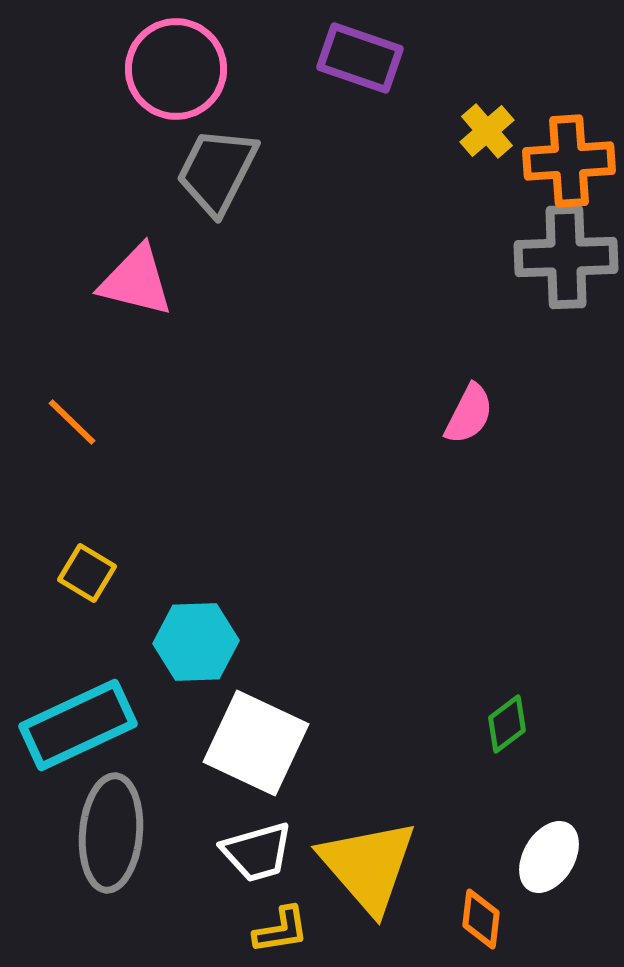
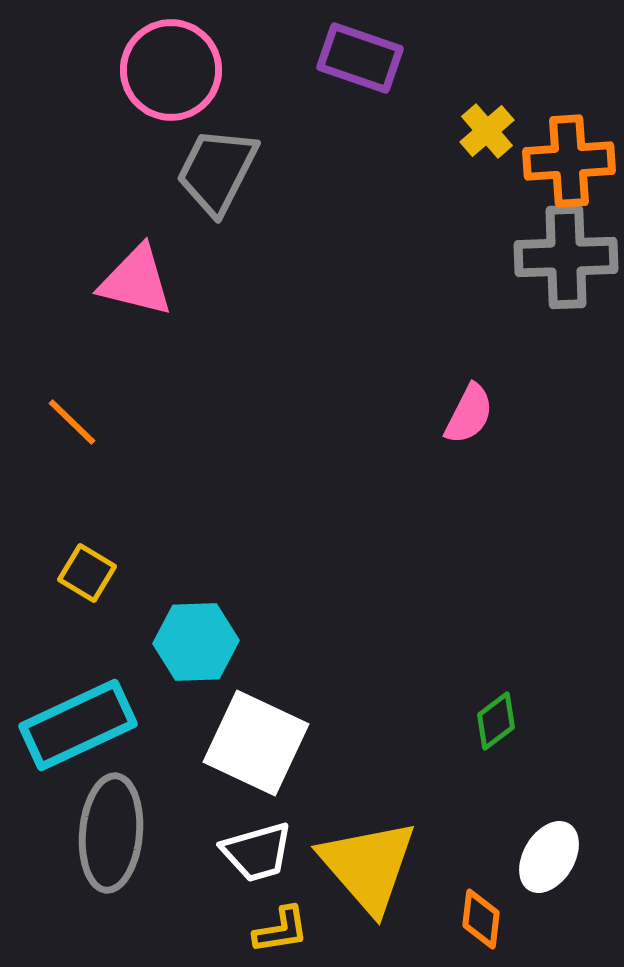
pink circle: moved 5 px left, 1 px down
green diamond: moved 11 px left, 3 px up
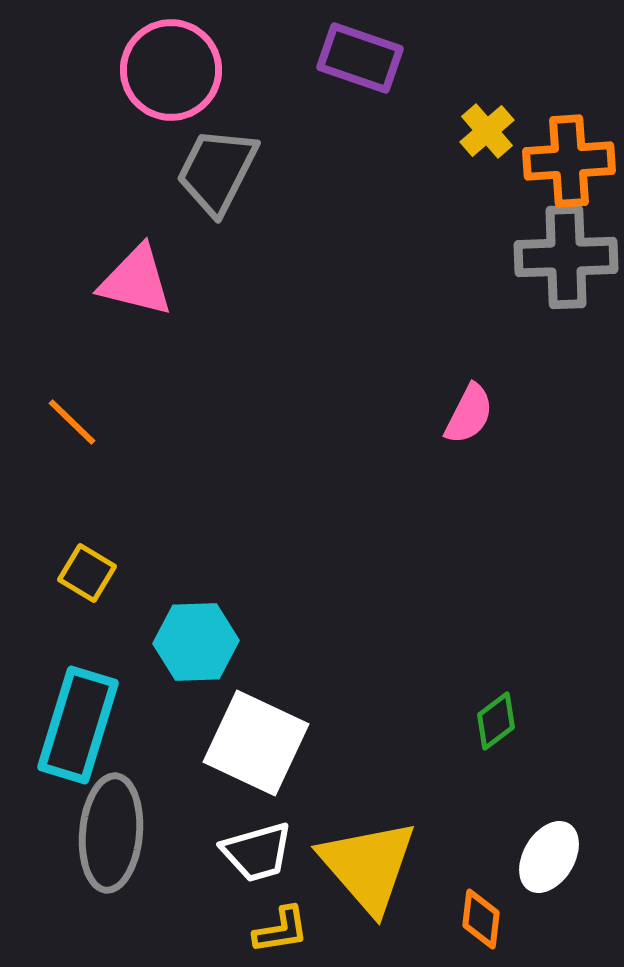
cyan rectangle: rotated 48 degrees counterclockwise
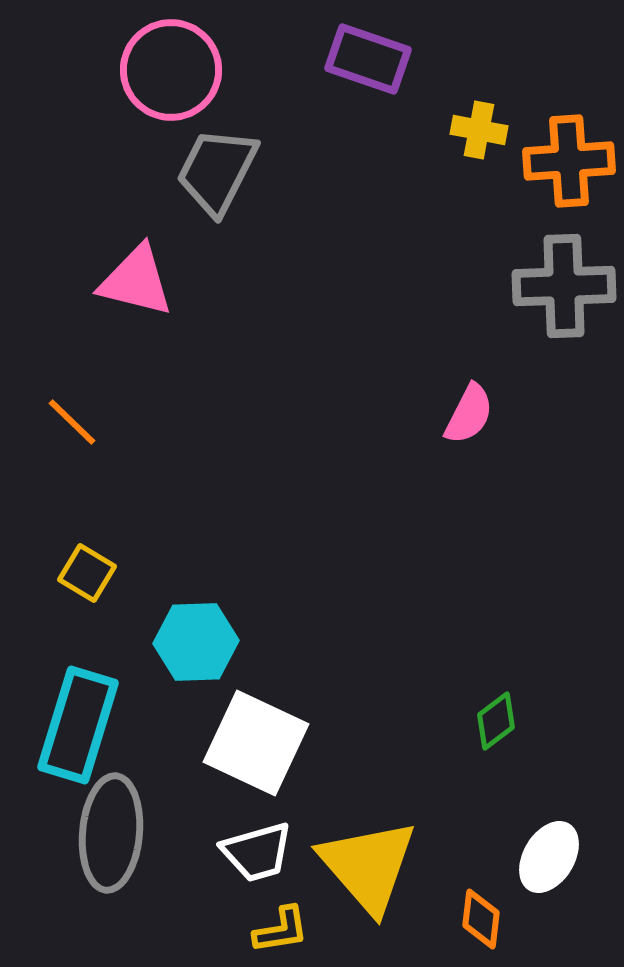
purple rectangle: moved 8 px right, 1 px down
yellow cross: moved 8 px left, 1 px up; rotated 38 degrees counterclockwise
gray cross: moved 2 px left, 29 px down
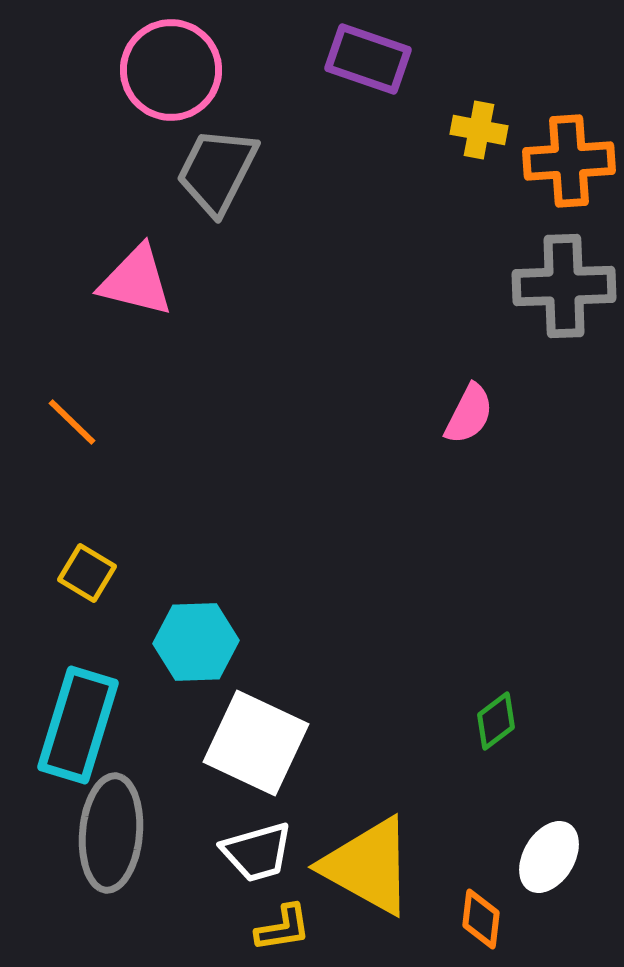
yellow triangle: rotated 20 degrees counterclockwise
yellow L-shape: moved 2 px right, 2 px up
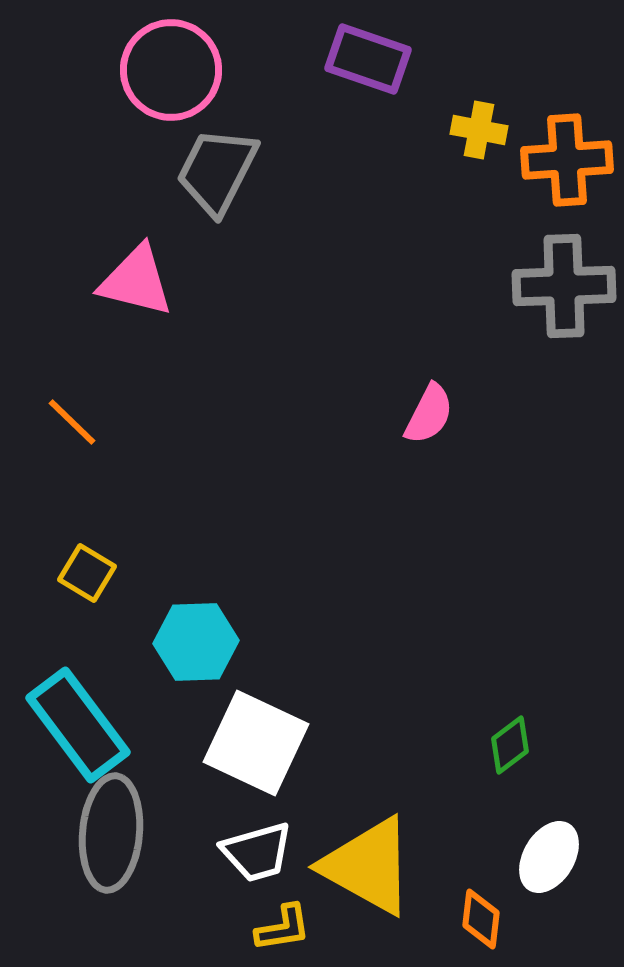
orange cross: moved 2 px left, 1 px up
pink semicircle: moved 40 px left
green diamond: moved 14 px right, 24 px down
cyan rectangle: rotated 54 degrees counterclockwise
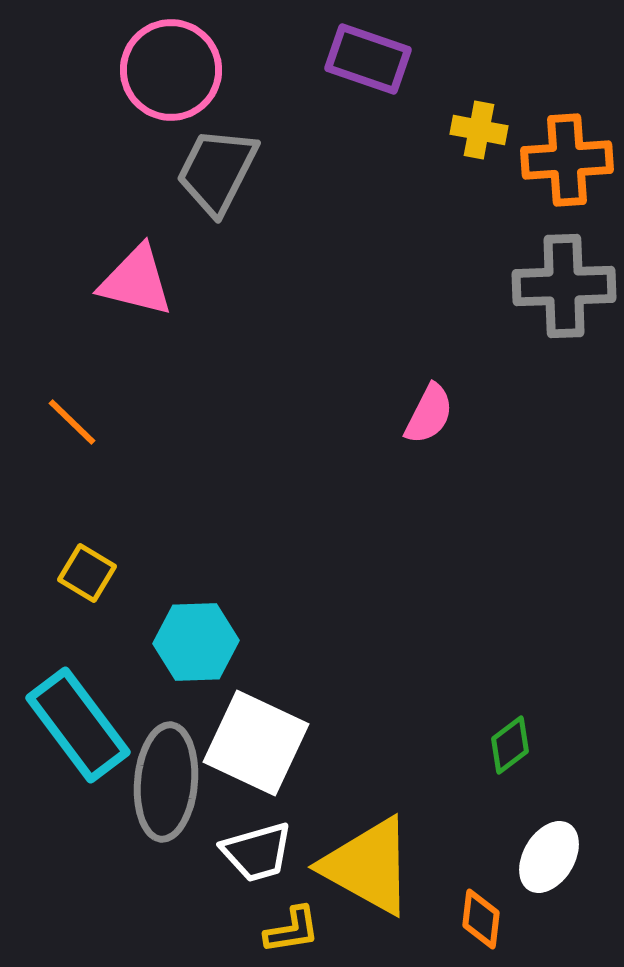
gray ellipse: moved 55 px right, 51 px up
yellow L-shape: moved 9 px right, 2 px down
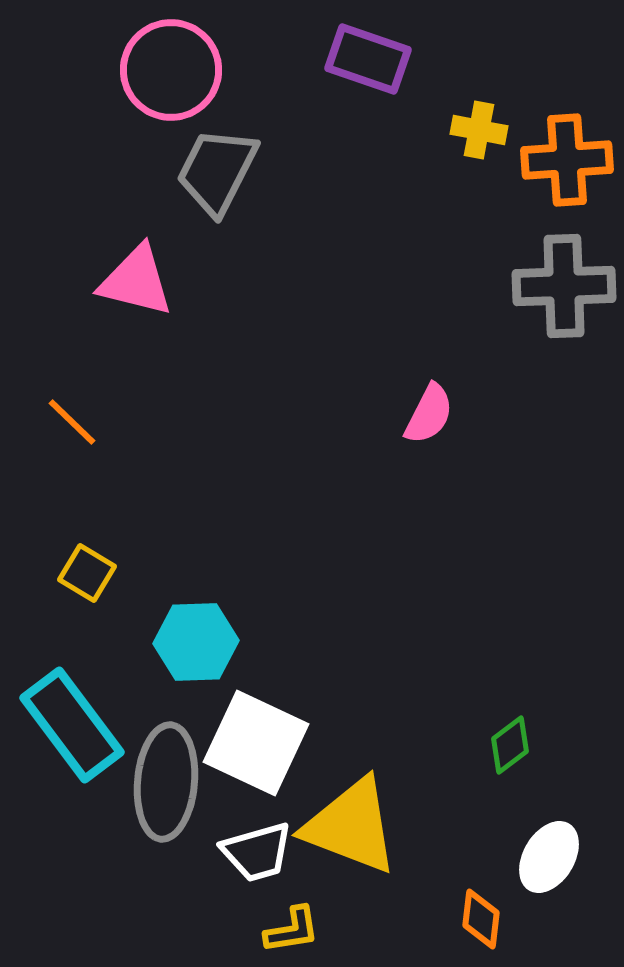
cyan rectangle: moved 6 px left
yellow triangle: moved 17 px left, 40 px up; rotated 8 degrees counterclockwise
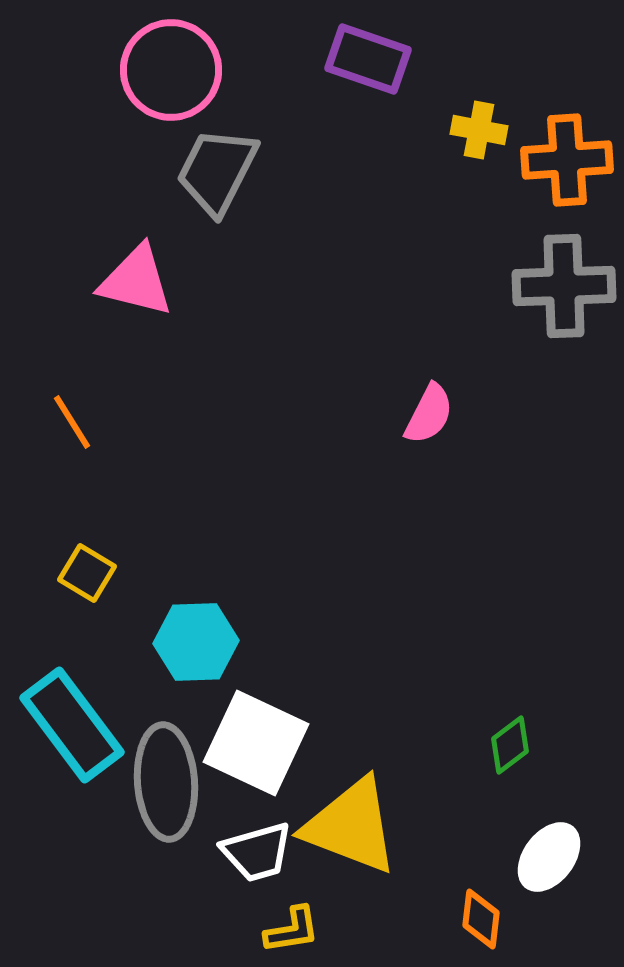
orange line: rotated 14 degrees clockwise
gray ellipse: rotated 9 degrees counterclockwise
white ellipse: rotated 6 degrees clockwise
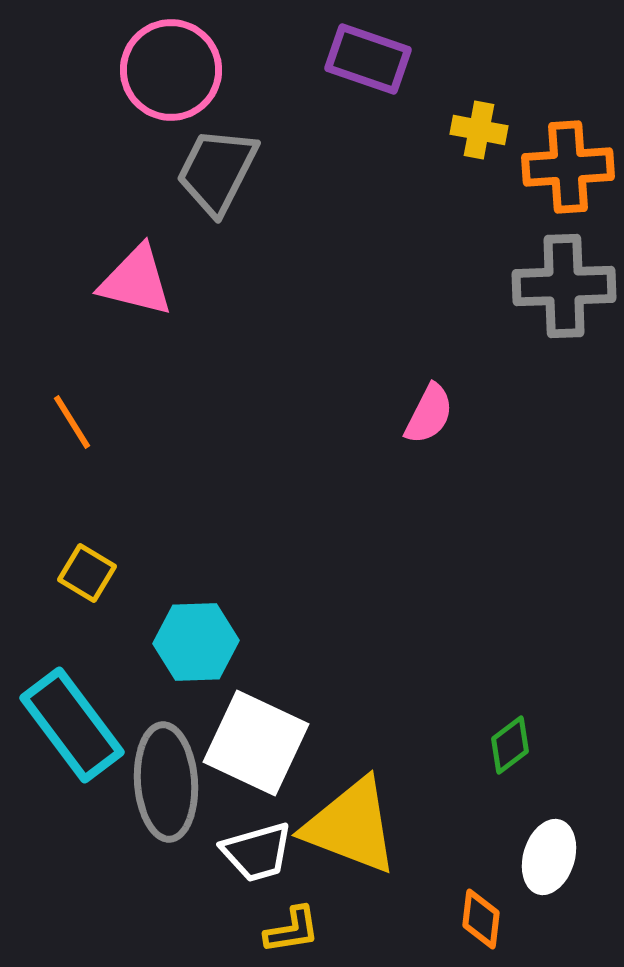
orange cross: moved 1 px right, 7 px down
white ellipse: rotated 20 degrees counterclockwise
